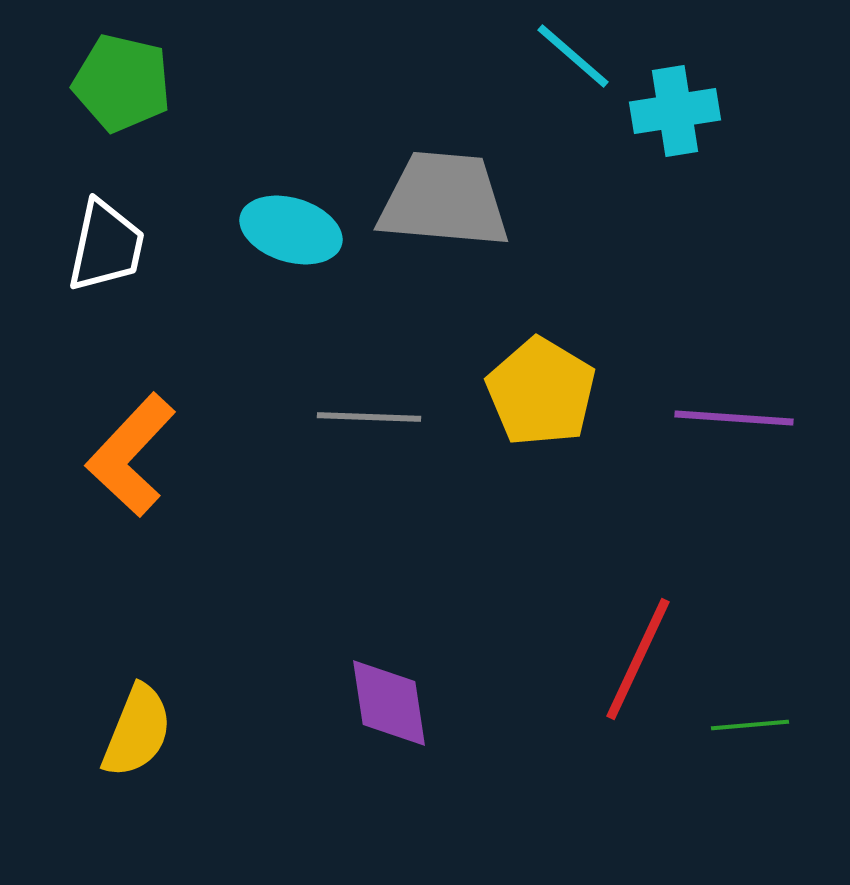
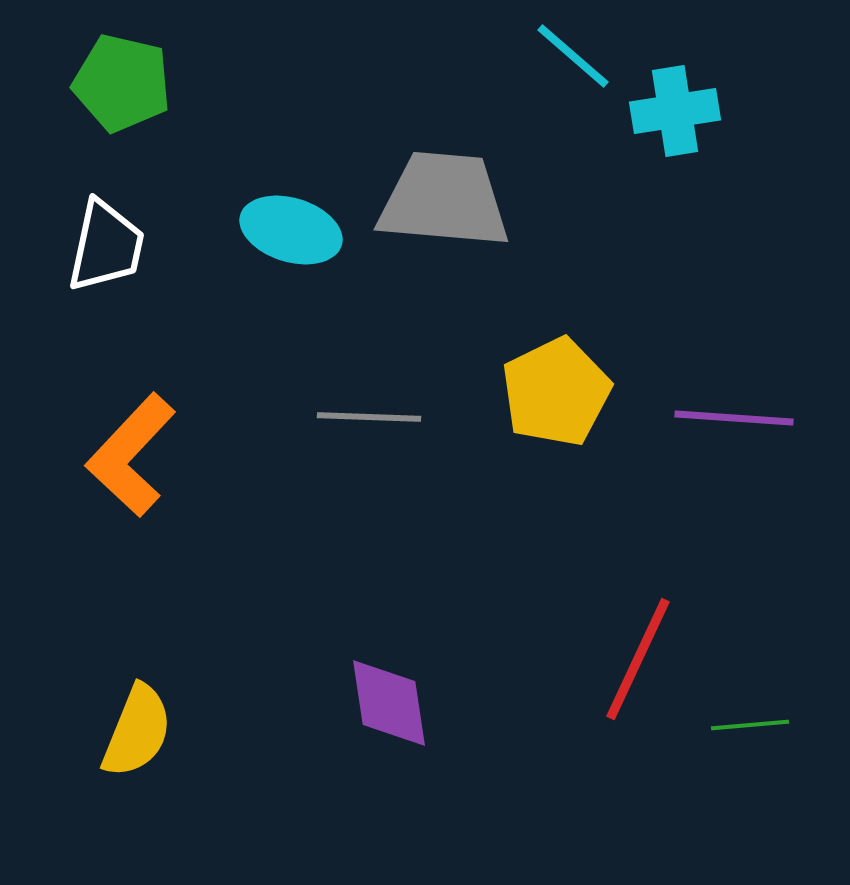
yellow pentagon: moved 15 px right; rotated 15 degrees clockwise
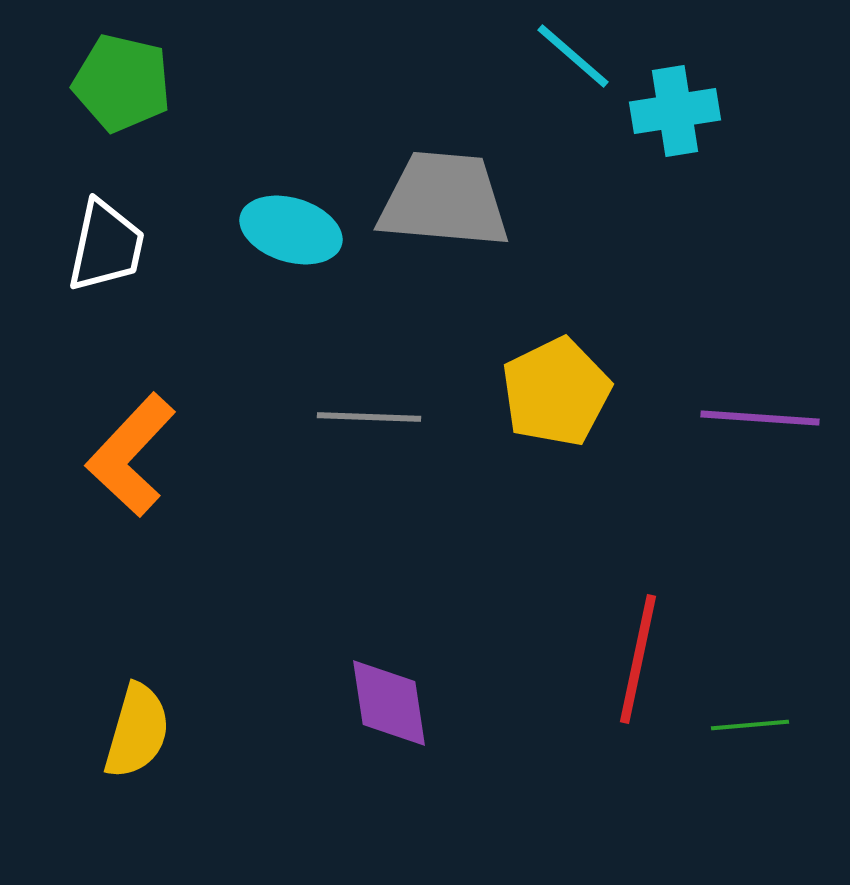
purple line: moved 26 px right
red line: rotated 13 degrees counterclockwise
yellow semicircle: rotated 6 degrees counterclockwise
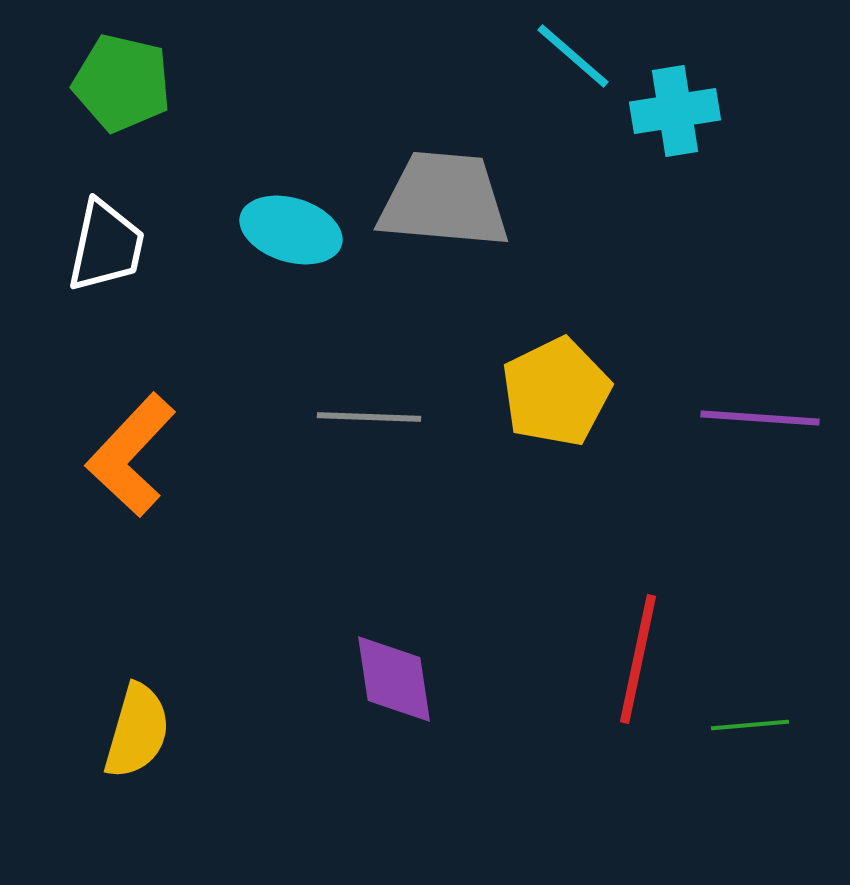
purple diamond: moved 5 px right, 24 px up
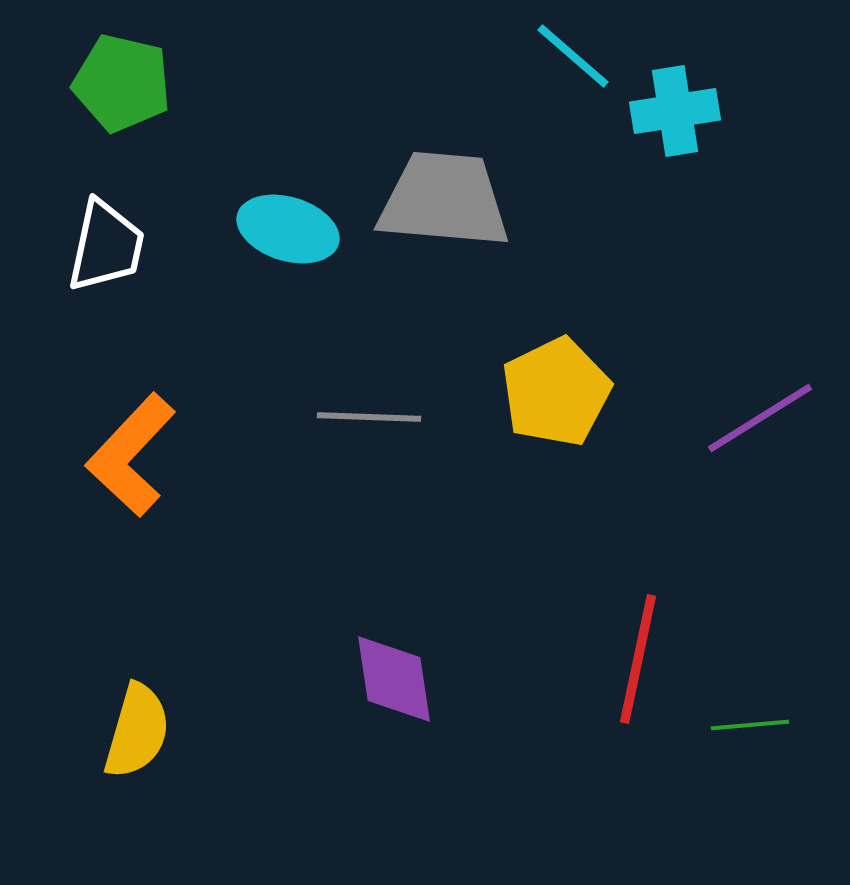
cyan ellipse: moved 3 px left, 1 px up
purple line: rotated 36 degrees counterclockwise
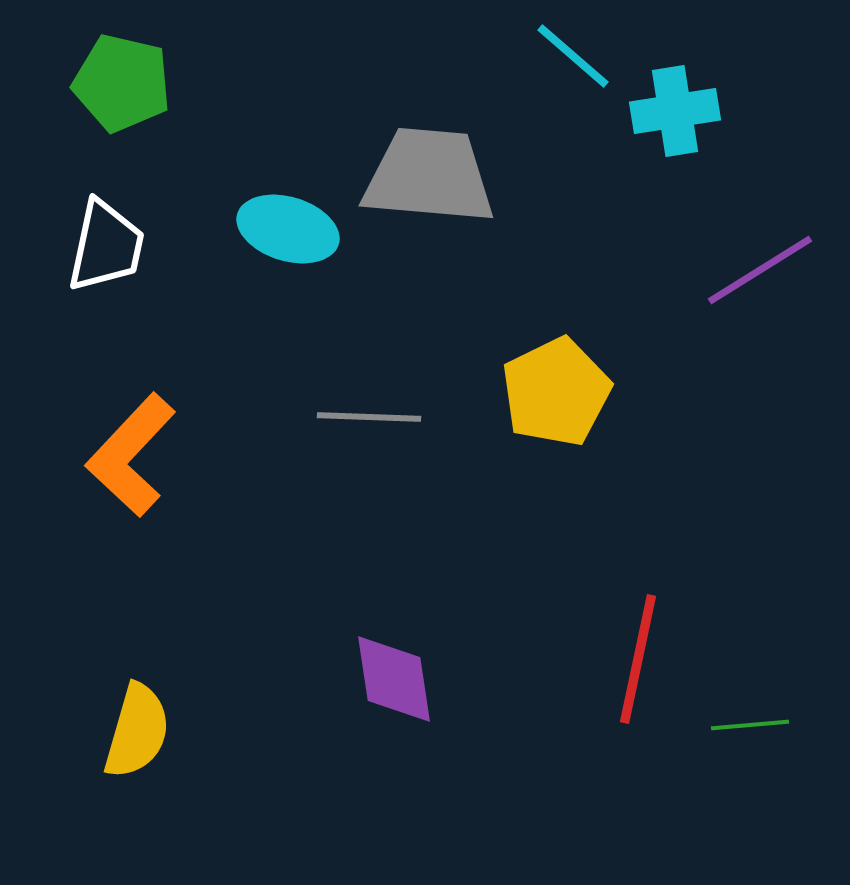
gray trapezoid: moved 15 px left, 24 px up
purple line: moved 148 px up
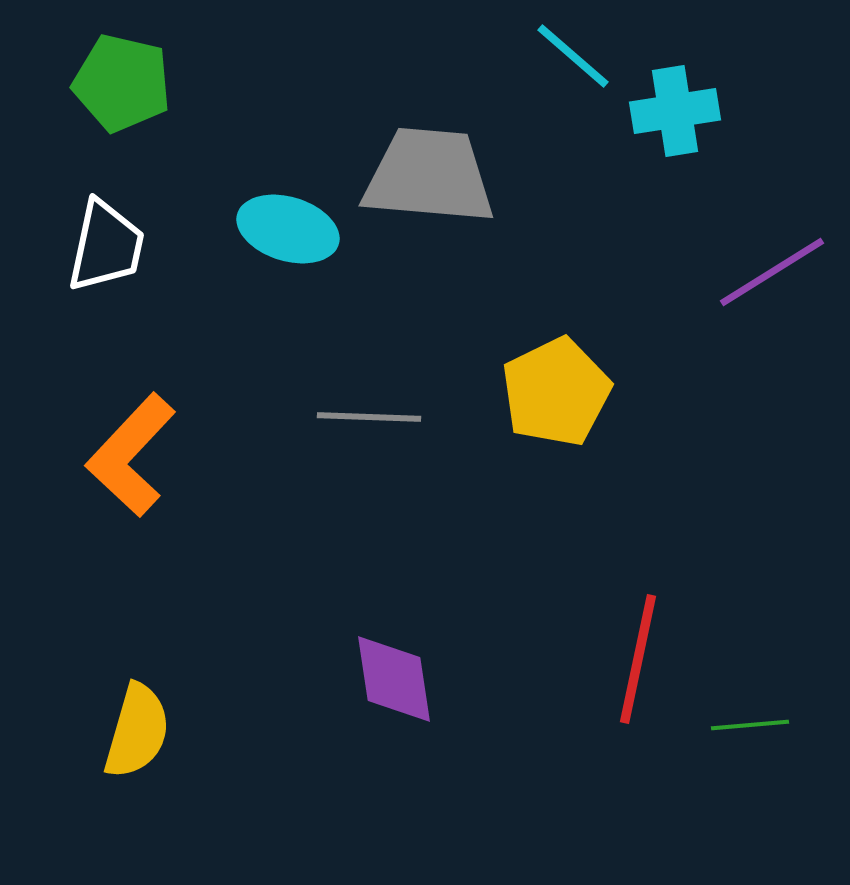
purple line: moved 12 px right, 2 px down
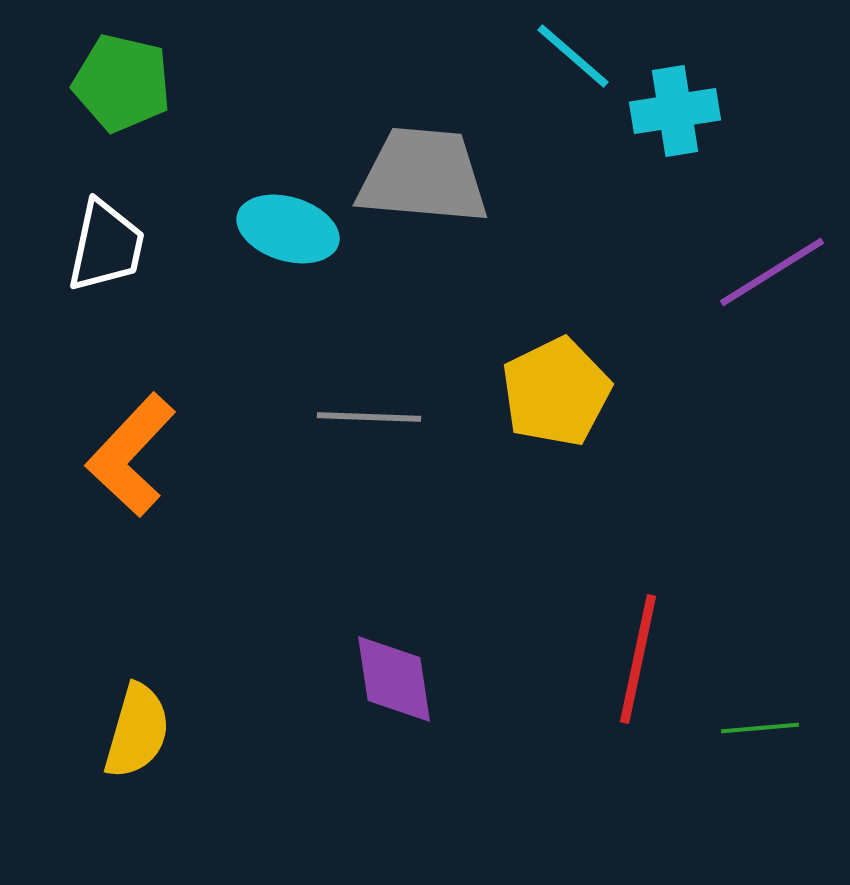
gray trapezoid: moved 6 px left
green line: moved 10 px right, 3 px down
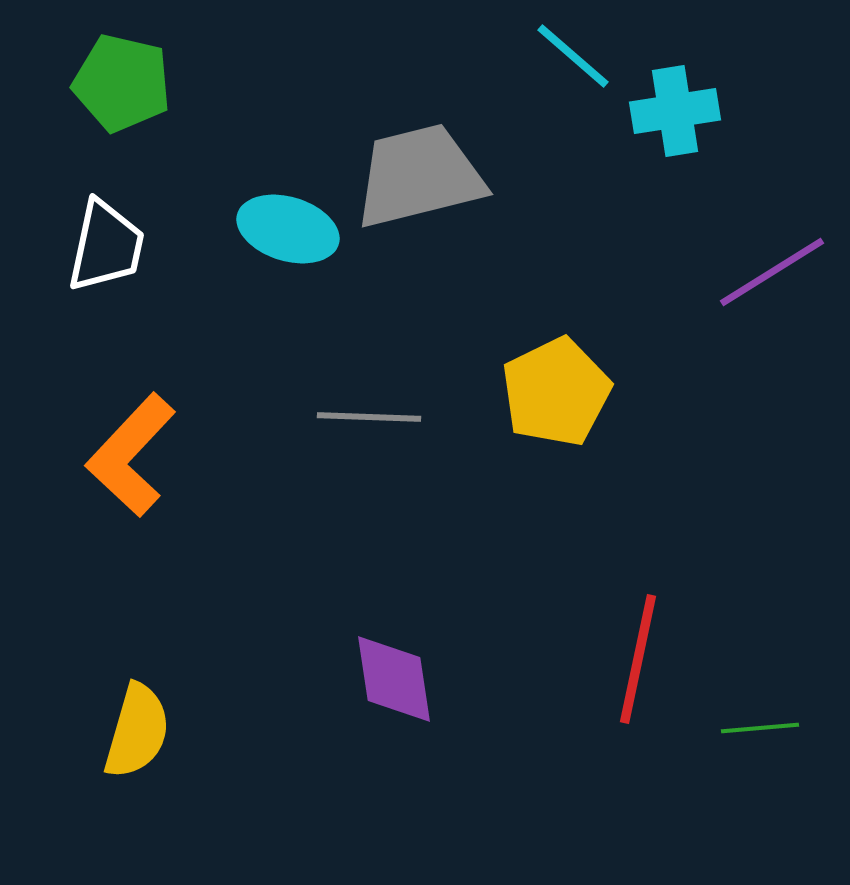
gray trapezoid: moved 4 px left; rotated 19 degrees counterclockwise
